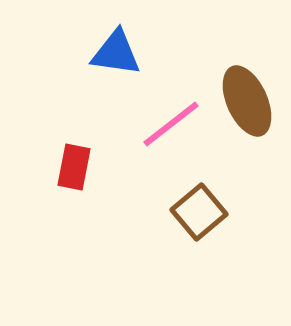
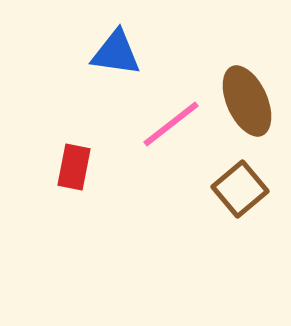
brown square: moved 41 px right, 23 px up
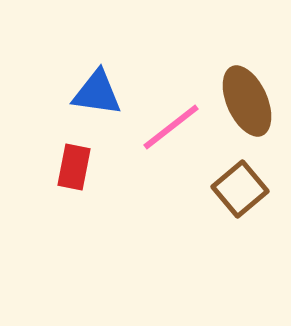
blue triangle: moved 19 px left, 40 px down
pink line: moved 3 px down
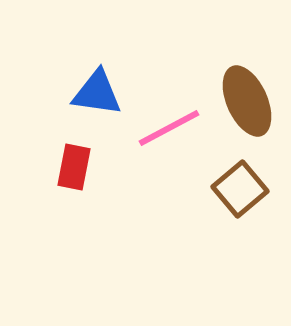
pink line: moved 2 px left, 1 px down; rotated 10 degrees clockwise
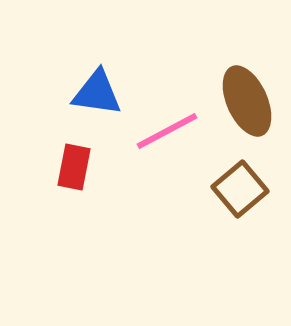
pink line: moved 2 px left, 3 px down
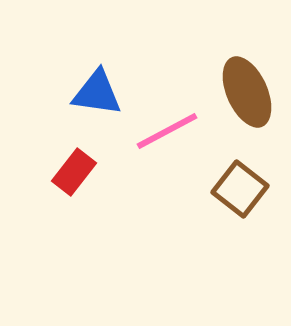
brown ellipse: moved 9 px up
red rectangle: moved 5 px down; rotated 27 degrees clockwise
brown square: rotated 12 degrees counterclockwise
